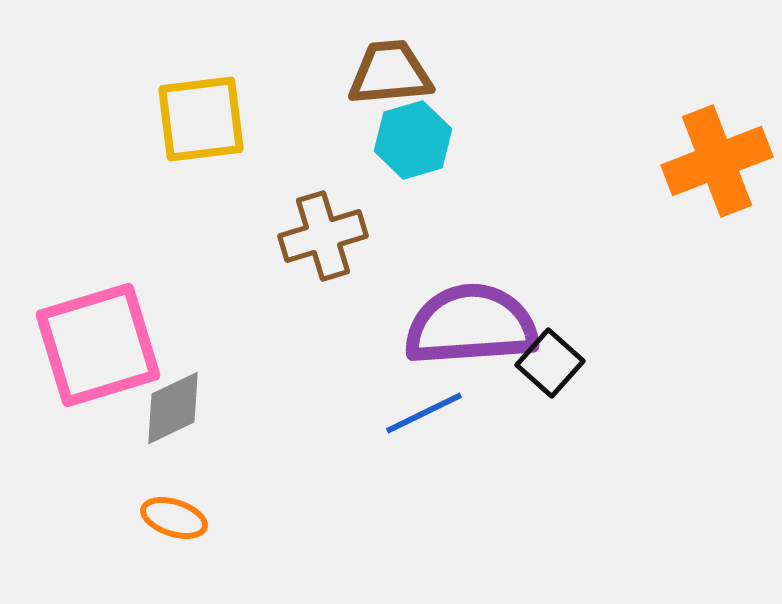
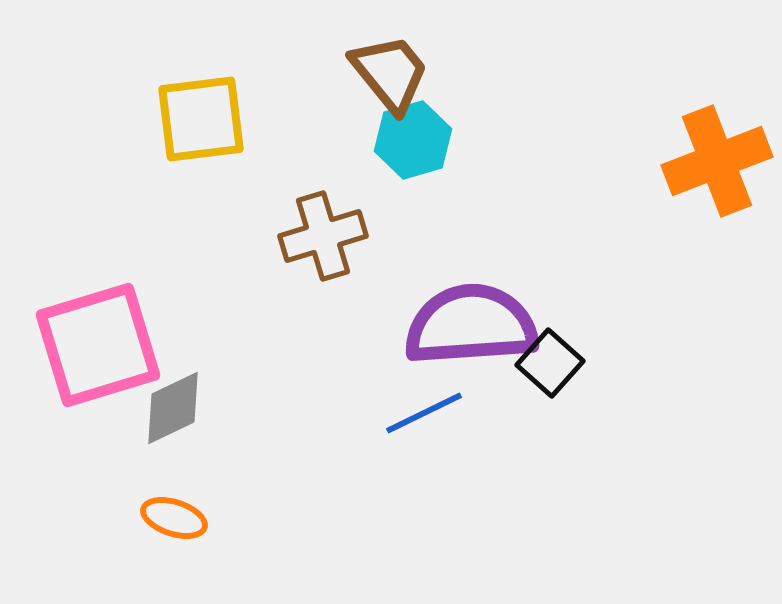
brown trapezoid: rotated 56 degrees clockwise
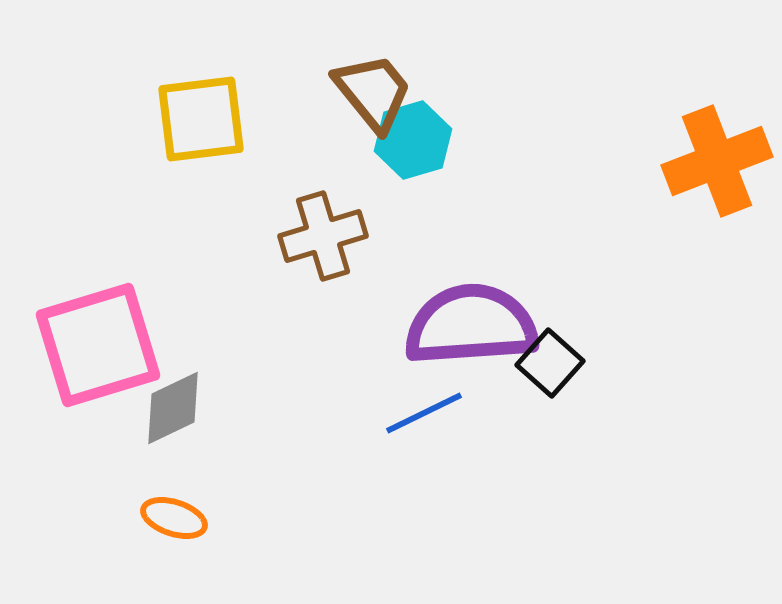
brown trapezoid: moved 17 px left, 19 px down
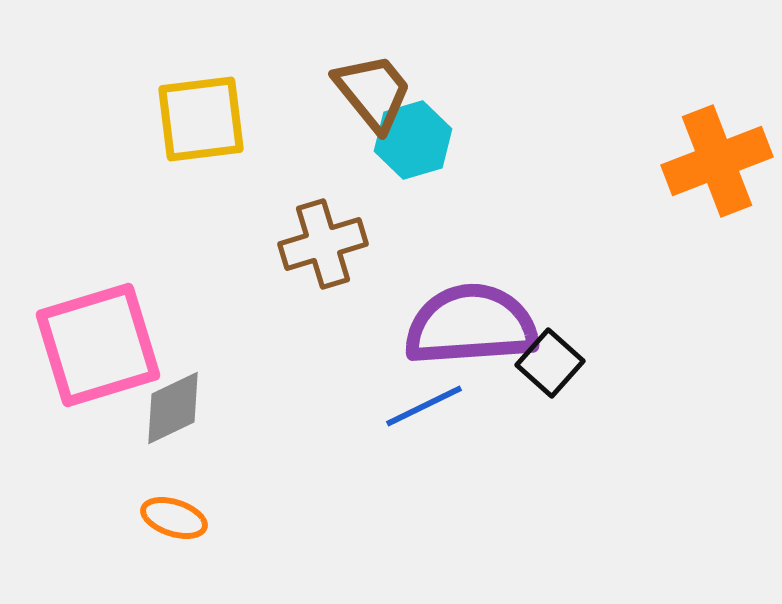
brown cross: moved 8 px down
blue line: moved 7 px up
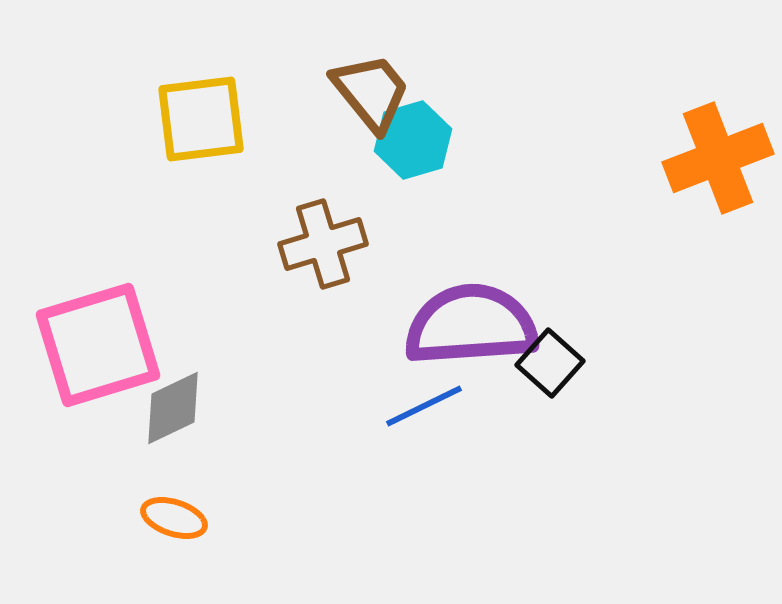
brown trapezoid: moved 2 px left
orange cross: moved 1 px right, 3 px up
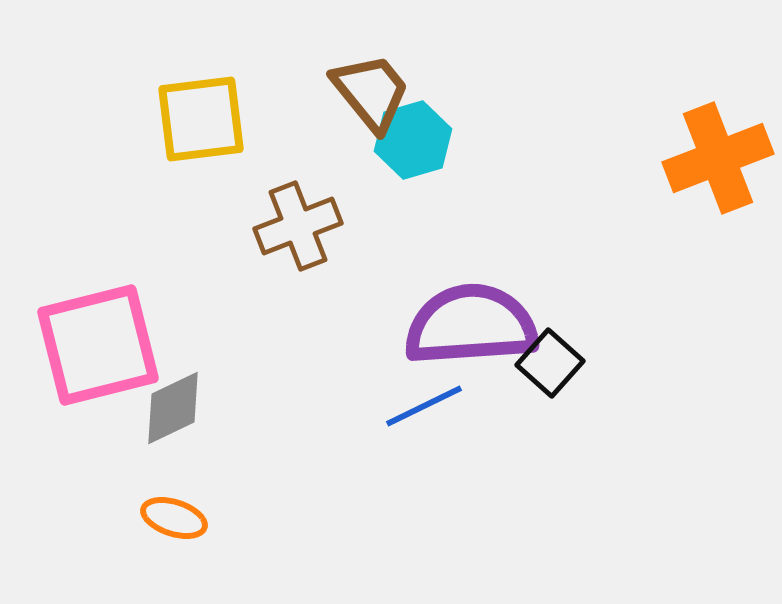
brown cross: moved 25 px left, 18 px up; rotated 4 degrees counterclockwise
pink square: rotated 3 degrees clockwise
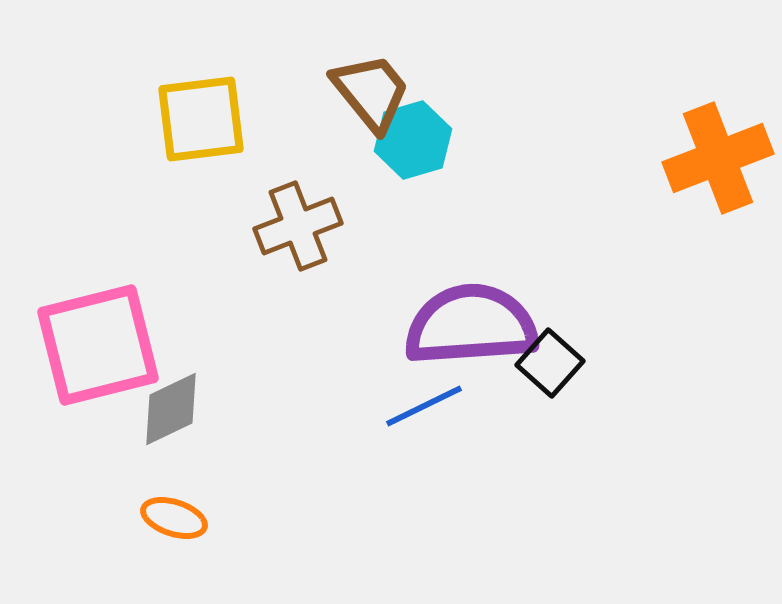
gray diamond: moved 2 px left, 1 px down
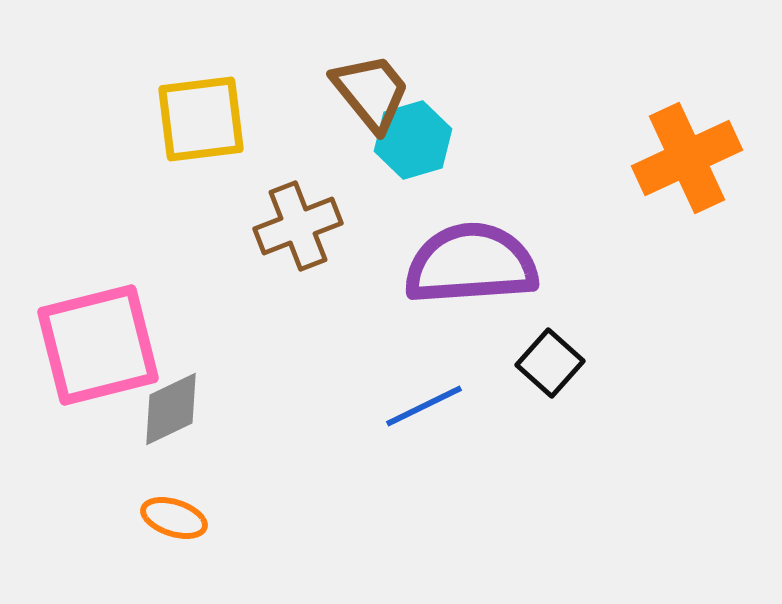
orange cross: moved 31 px left; rotated 4 degrees counterclockwise
purple semicircle: moved 61 px up
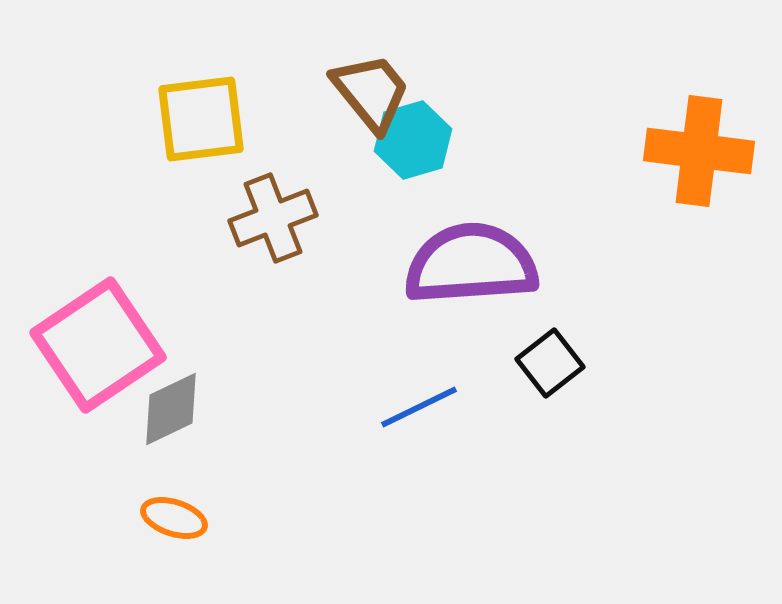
orange cross: moved 12 px right, 7 px up; rotated 32 degrees clockwise
brown cross: moved 25 px left, 8 px up
pink square: rotated 20 degrees counterclockwise
black square: rotated 10 degrees clockwise
blue line: moved 5 px left, 1 px down
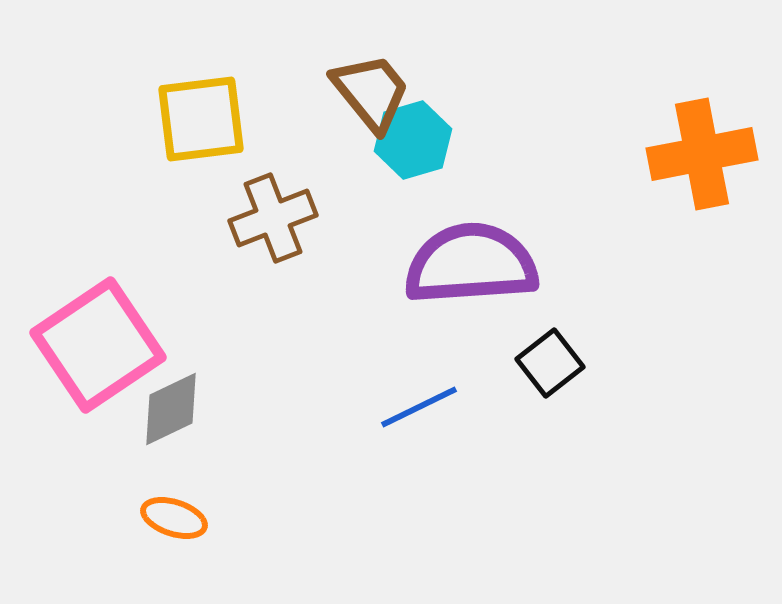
orange cross: moved 3 px right, 3 px down; rotated 18 degrees counterclockwise
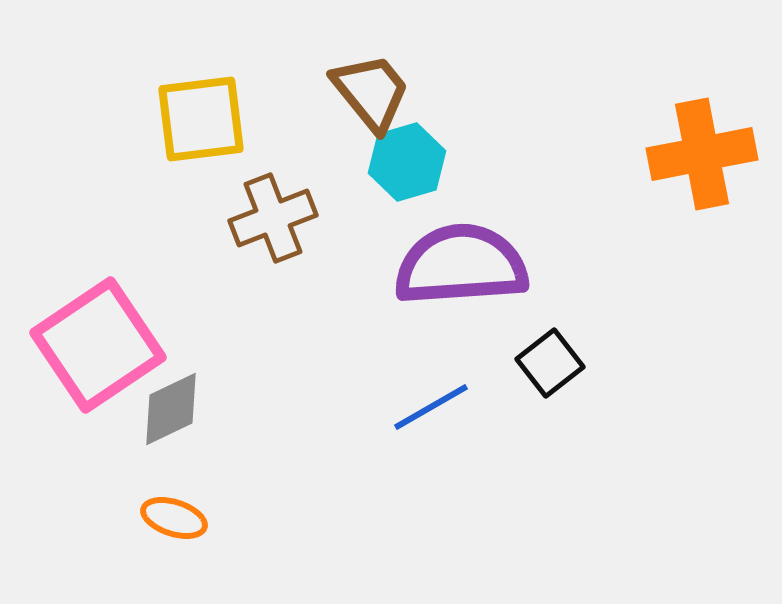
cyan hexagon: moved 6 px left, 22 px down
purple semicircle: moved 10 px left, 1 px down
blue line: moved 12 px right; rotated 4 degrees counterclockwise
